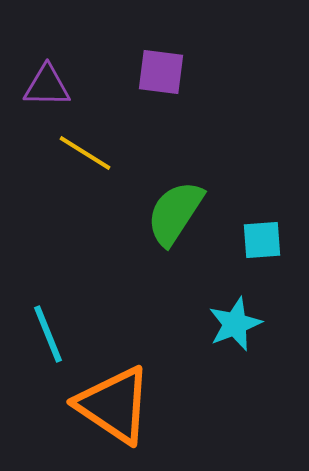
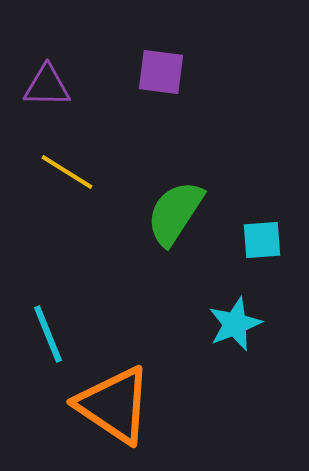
yellow line: moved 18 px left, 19 px down
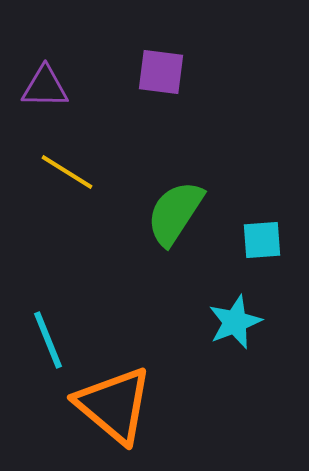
purple triangle: moved 2 px left, 1 px down
cyan star: moved 2 px up
cyan line: moved 6 px down
orange triangle: rotated 6 degrees clockwise
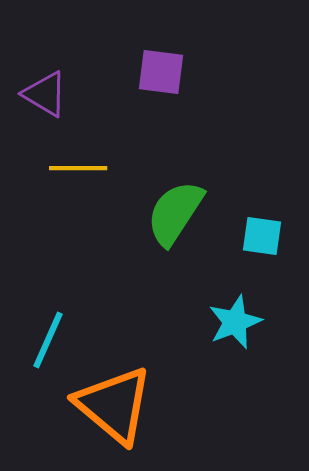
purple triangle: moved 7 px down; rotated 30 degrees clockwise
yellow line: moved 11 px right, 4 px up; rotated 32 degrees counterclockwise
cyan square: moved 4 px up; rotated 12 degrees clockwise
cyan line: rotated 46 degrees clockwise
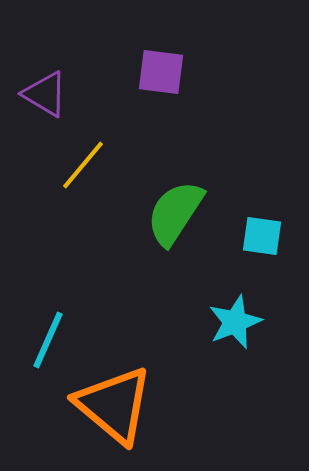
yellow line: moved 5 px right, 3 px up; rotated 50 degrees counterclockwise
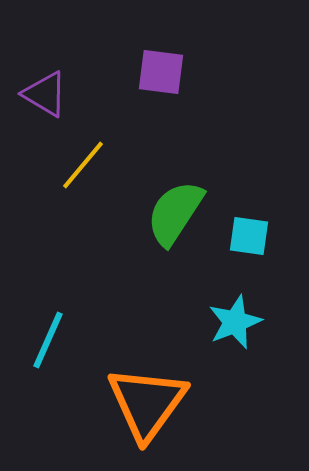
cyan square: moved 13 px left
orange triangle: moved 33 px right, 2 px up; rotated 26 degrees clockwise
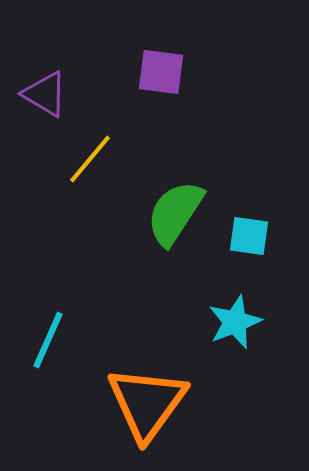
yellow line: moved 7 px right, 6 px up
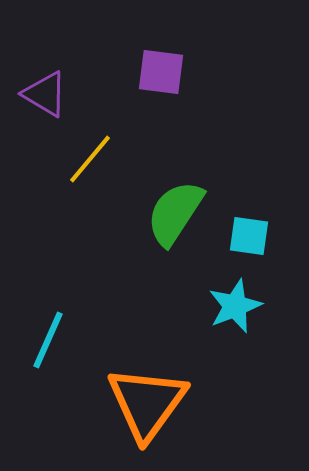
cyan star: moved 16 px up
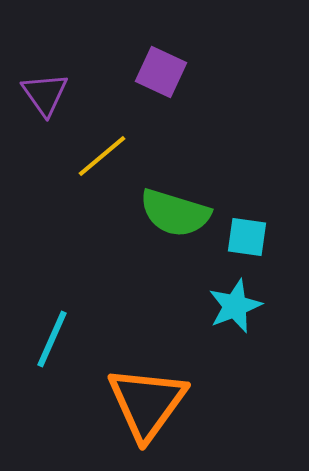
purple square: rotated 18 degrees clockwise
purple triangle: rotated 24 degrees clockwise
yellow line: moved 12 px right, 3 px up; rotated 10 degrees clockwise
green semicircle: rotated 106 degrees counterclockwise
cyan square: moved 2 px left, 1 px down
cyan line: moved 4 px right, 1 px up
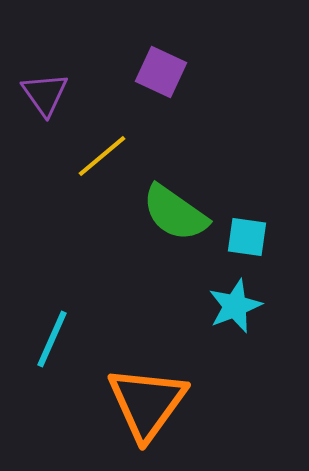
green semicircle: rotated 18 degrees clockwise
